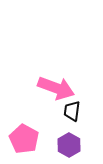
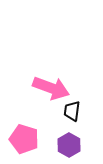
pink arrow: moved 5 px left
pink pentagon: rotated 12 degrees counterclockwise
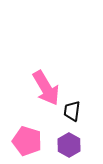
pink arrow: moved 5 px left; rotated 39 degrees clockwise
pink pentagon: moved 3 px right, 2 px down
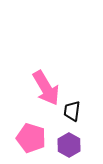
pink pentagon: moved 4 px right, 3 px up
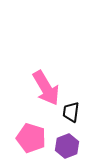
black trapezoid: moved 1 px left, 1 px down
purple hexagon: moved 2 px left, 1 px down; rotated 10 degrees clockwise
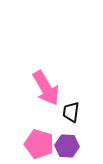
pink pentagon: moved 8 px right, 6 px down
purple hexagon: rotated 25 degrees clockwise
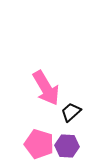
black trapezoid: rotated 40 degrees clockwise
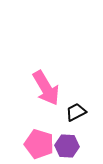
black trapezoid: moved 5 px right; rotated 15 degrees clockwise
